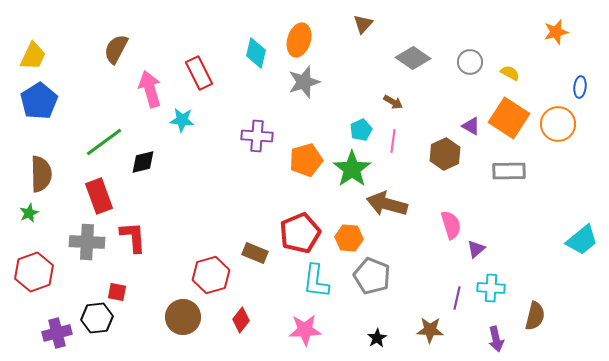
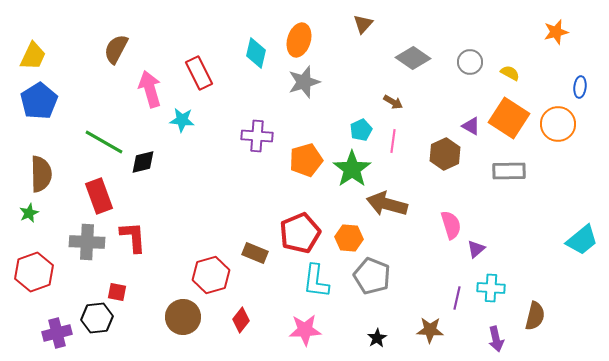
green line at (104, 142): rotated 66 degrees clockwise
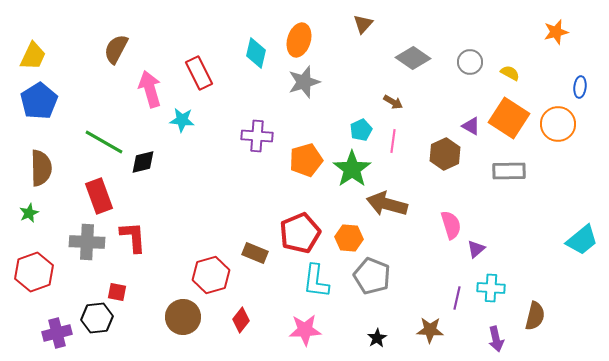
brown semicircle at (41, 174): moved 6 px up
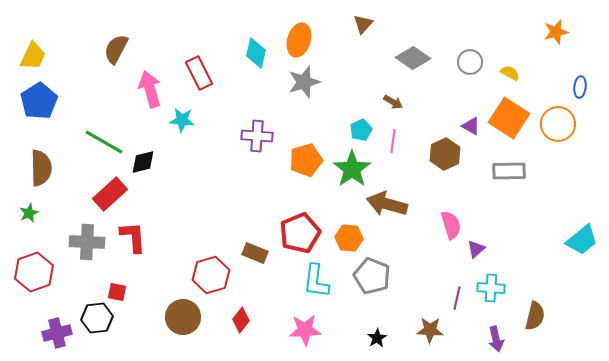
red rectangle at (99, 196): moved 11 px right, 2 px up; rotated 68 degrees clockwise
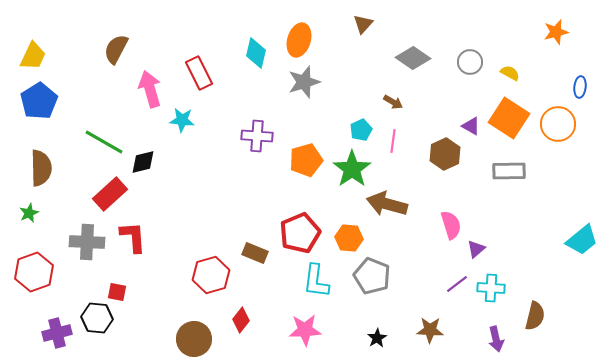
purple line at (457, 298): moved 14 px up; rotated 40 degrees clockwise
brown circle at (183, 317): moved 11 px right, 22 px down
black hexagon at (97, 318): rotated 12 degrees clockwise
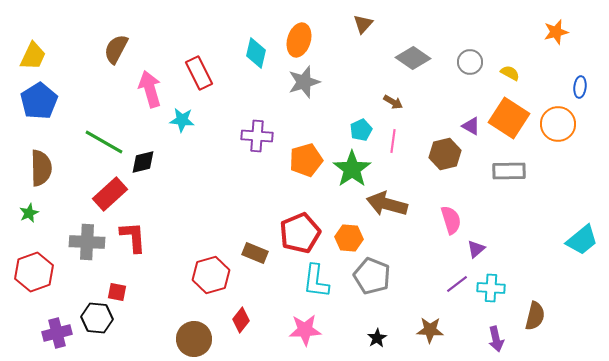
brown hexagon at (445, 154): rotated 12 degrees clockwise
pink semicircle at (451, 225): moved 5 px up
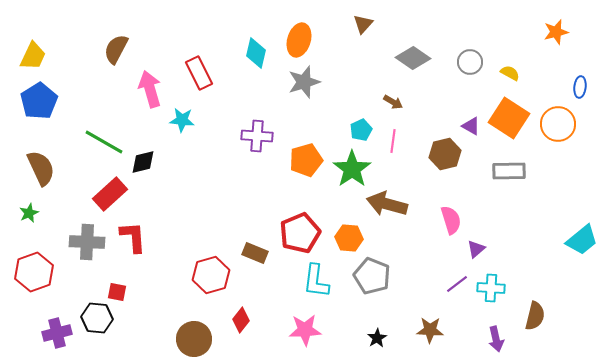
brown semicircle at (41, 168): rotated 24 degrees counterclockwise
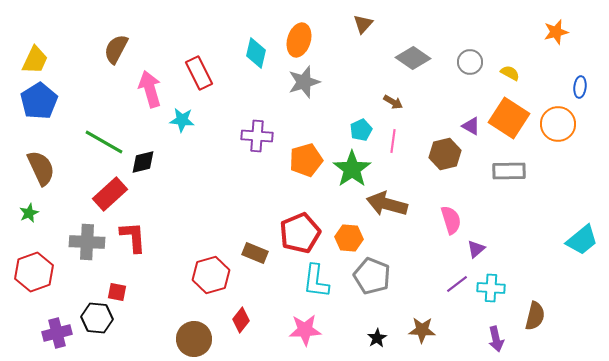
yellow trapezoid at (33, 56): moved 2 px right, 4 px down
brown star at (430, 330): moved 8 px left
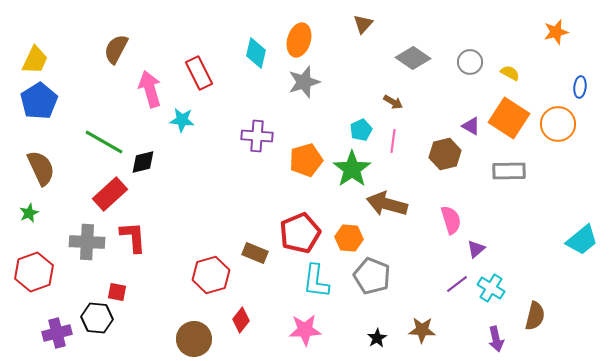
cyan cross at (491, 288): rotated 28 degrees clockwise
